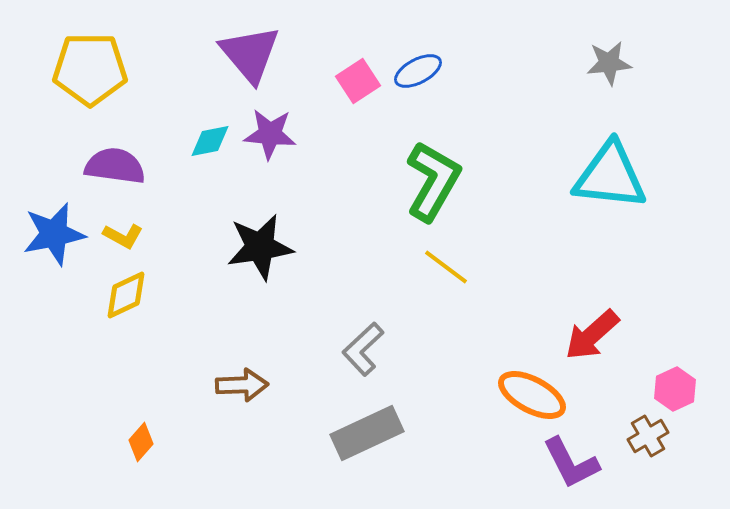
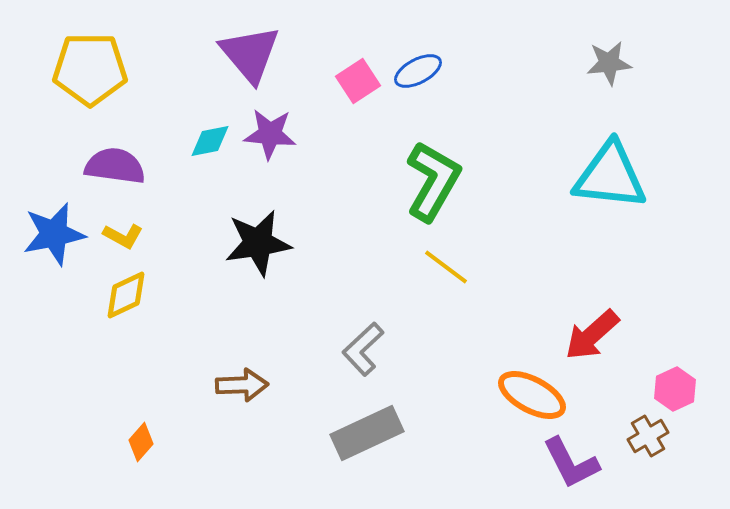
black star: moved 2 px left, 4 px up
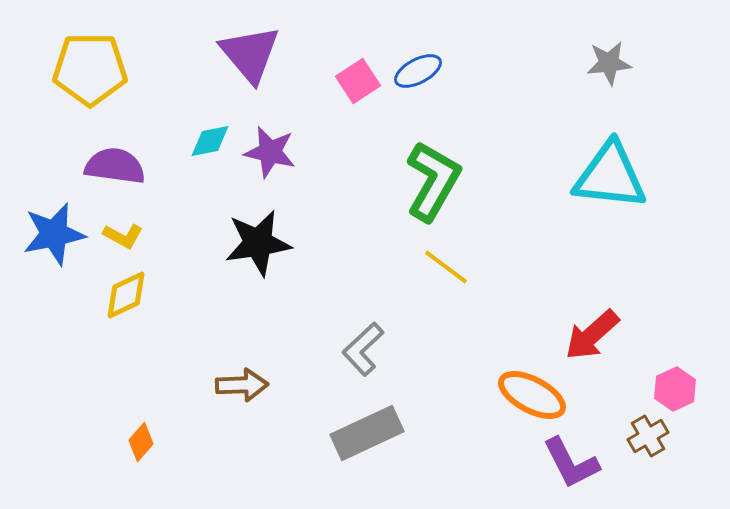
purple star: moved 18 px down; rotated 8 degrees clockwise
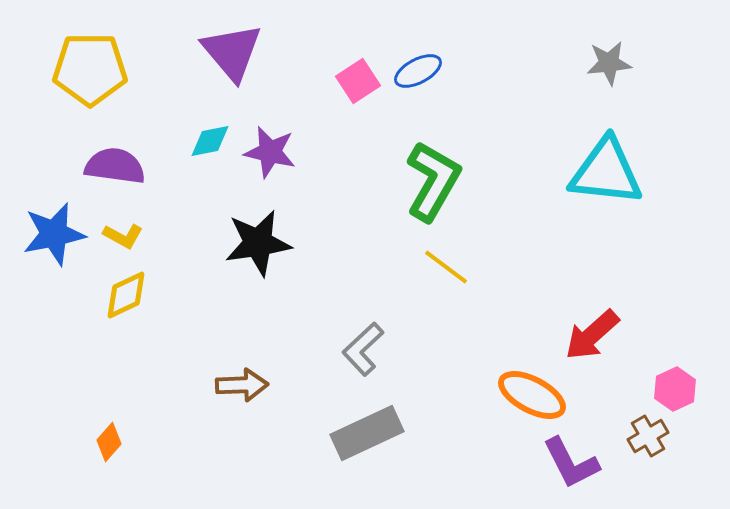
purple triangle: moved 18 px left, 2 px up
cyan triangle: moved 4 px left, 4 px up
orange diamond: moved 32 px left
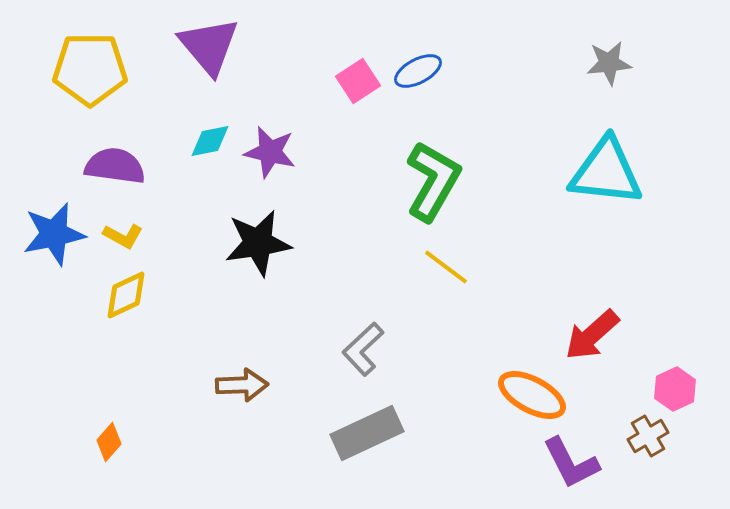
purple triangle: moved 23 px left, 6 px up
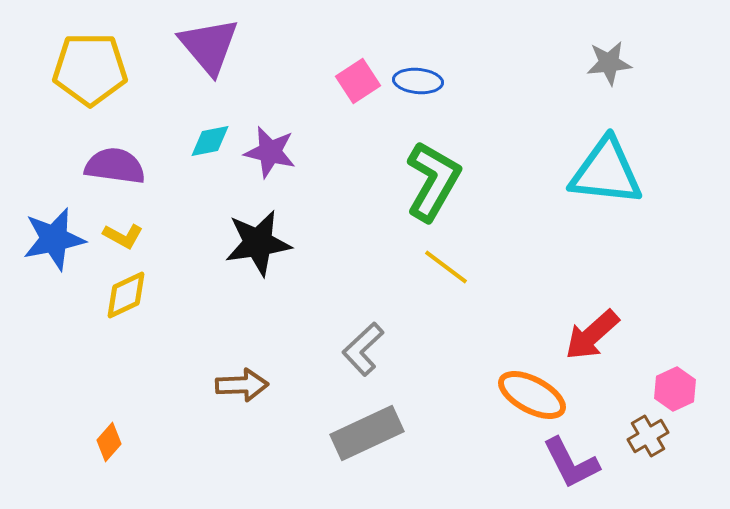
blue ellipse: moved 10 px down; rotated 33 degrees clockwise
blue star: moved 5 px down
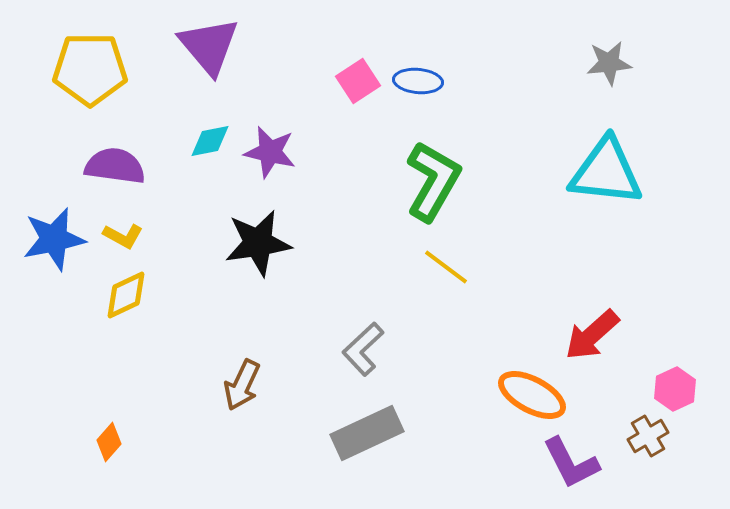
brown arrow: rotated 117 degrees clockwise
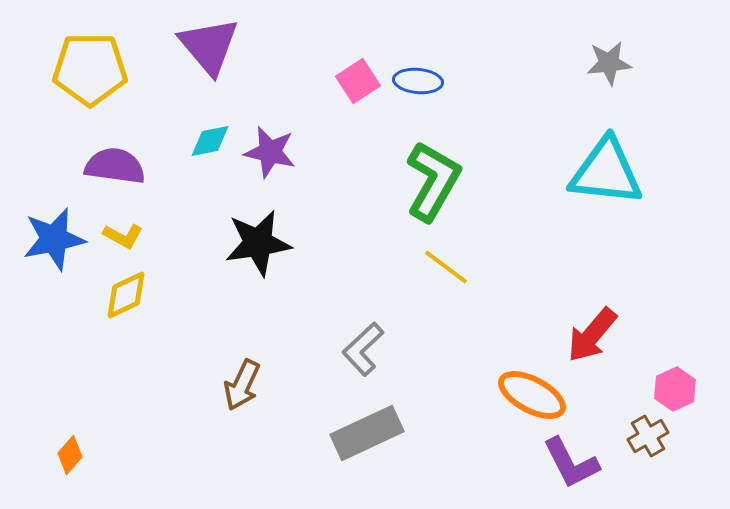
red arrow: rotated 8 degrees counterclockwise
orange diamond: moved 39 px left, 13 px down
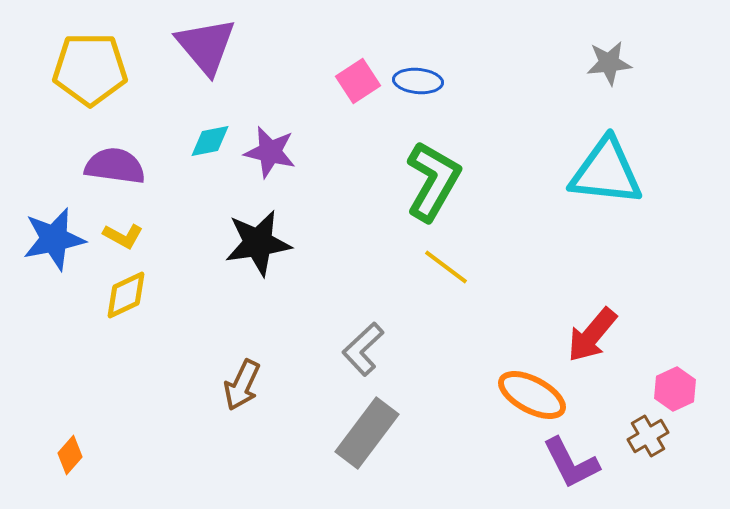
purple triangle: moved 3 px left
gray rectangle: rotated 28 degrees counterclockwise
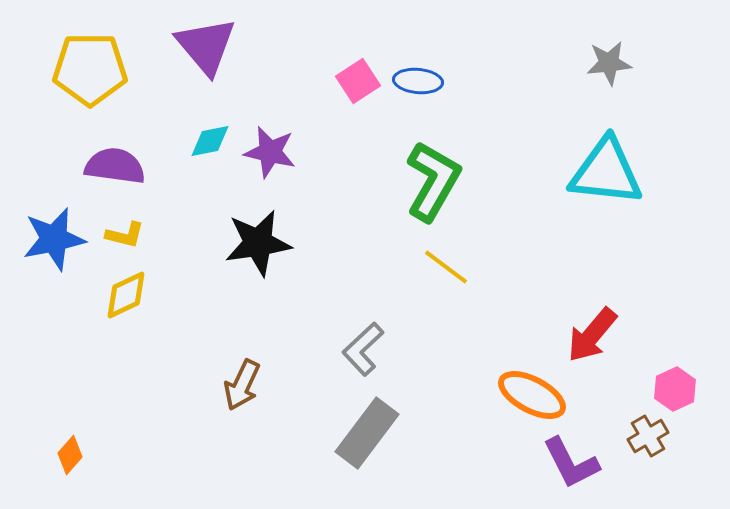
yellow L-shape: moved 2 px right, 1 px up; rotated 15 degrees counterclockwise
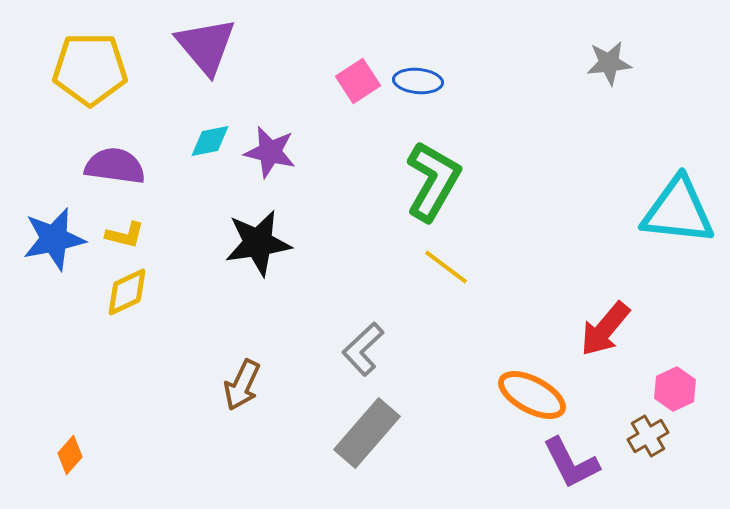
cyan triangle: moved 72 px right, 39 px down
yellow diamond: moved 1 px right, 3 px up
red arrow: moved 13 px right, 6 px up
gray rectangle: rotated 4 degrees clockwise
